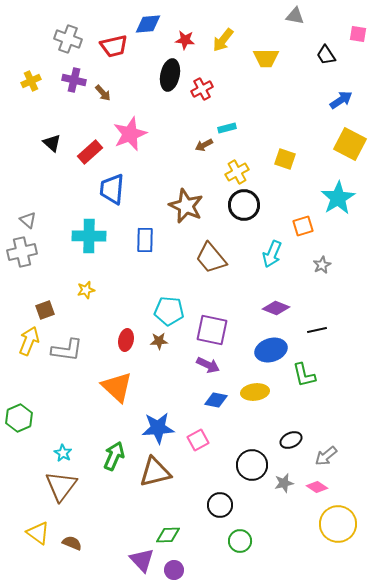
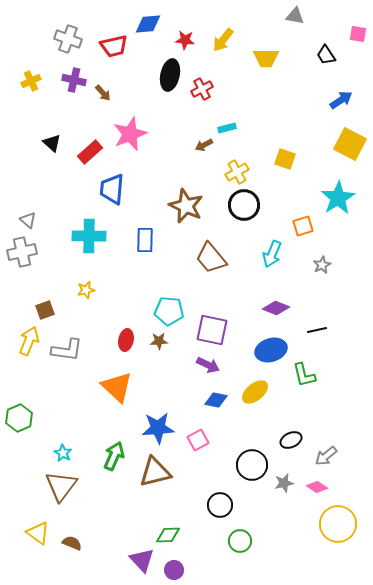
yellow ellipse at (255, 392): rotated 32 degrees counterclockwise
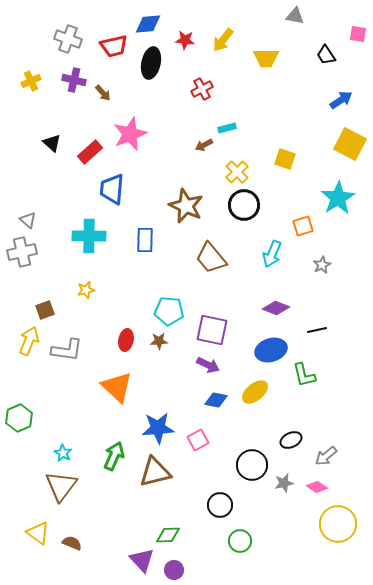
black ellipse at (170, 75): moved 19 px left, 12 px up
yellow cross at (237, 172): rotated 15 degrees counterclockwise
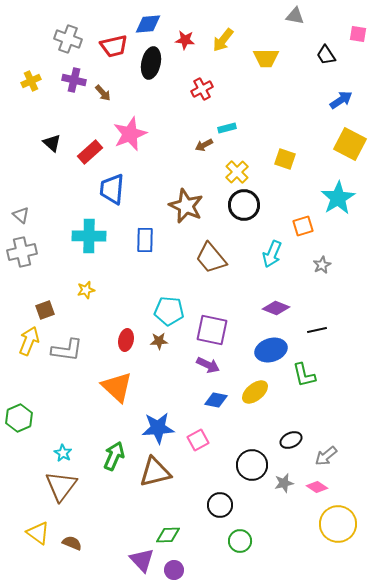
gray triangle at (28, 220): moved 7 px left, 5 px up
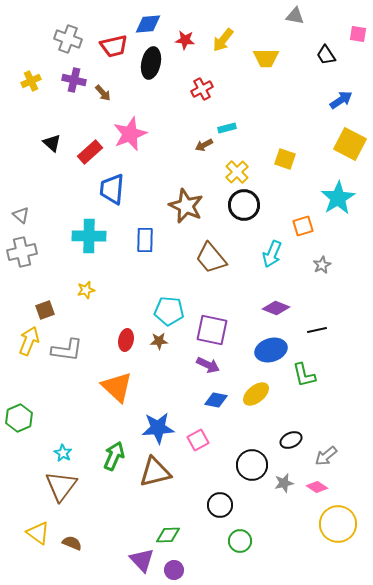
yellow ellipse at (255, 392): moved 1 px right, 2 px down
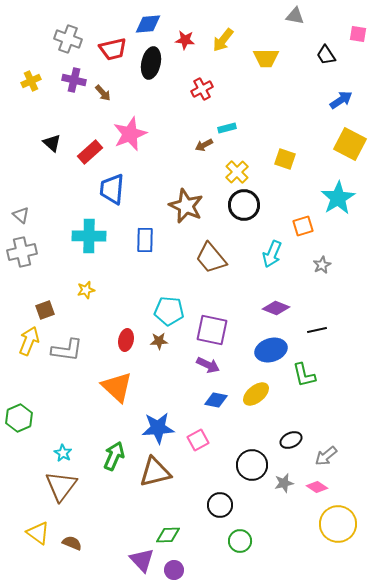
red trapezoid at (114, 46): moved 1 px left, 3 px down
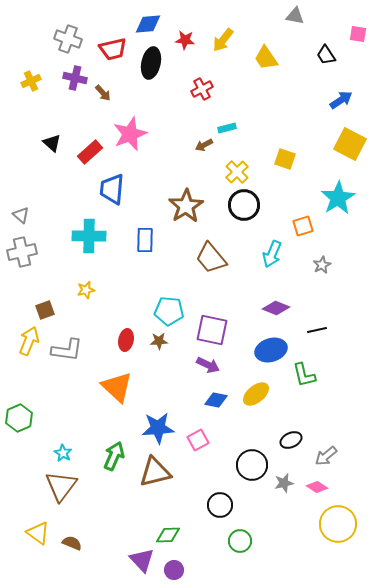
yellow trapezoid at (266, 58): rotated 56 degrees clockwise
purple cross at (74, 80): moved 1 px right, 2 px up
brown star at (186, 206): rotated 16 degrees clockwise
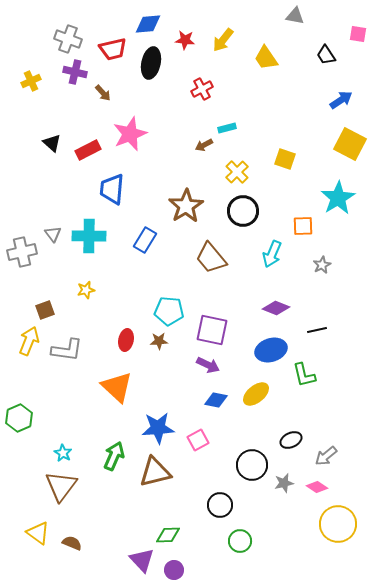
purple cross at (75, 78): moved 6 px up
red rectangle at (90, 152): moved 2 px left, 2 px up; rotated 15 degrees clockwise
black circle at (244, 205): moved 1 px left, 6 px down
gray triangle at (21, 215): moved 32 px right, 19 px down; rotated 12 degrees clockwise
orange square at (303, 226): rotated 15 degrees clockwise
blue rectangle at (145, 240): rotated 30 degrees clockwise
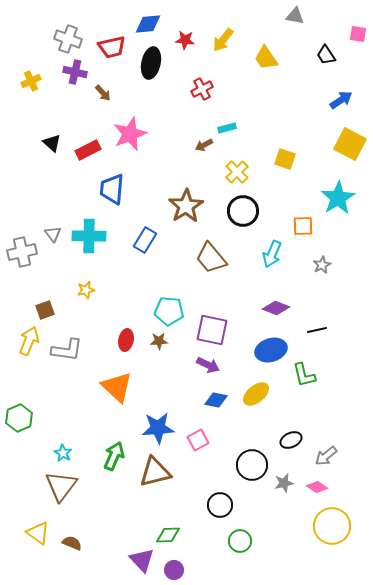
red trapezoid at (113, 49): moved 1 px left, 2 px up
yellow circle at (338, 524): moved 6 px left, 2 px down
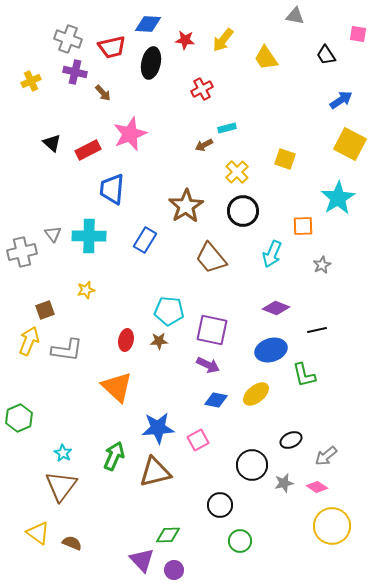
blue diamond at (148, 24): rotated 8 degrees clockwise
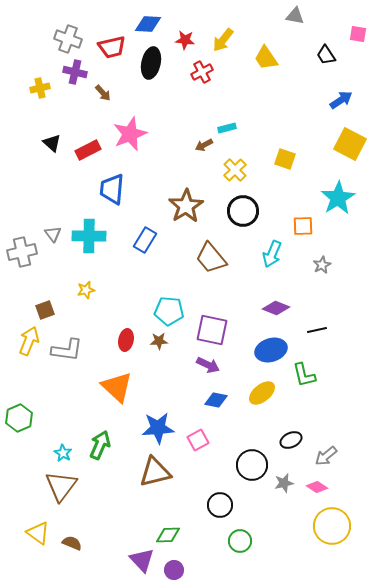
yellow cross at (31, 81): moved 9 px right, 7 px down; rotated 12 degrees clockwise
red cross at (202, 89): moved 17 px up
yellow cross at (237, 172): moved 2 px left, 2 px up
yellow ellipse at (256, 394): moved 6 px right, 1 px up
green arrow at (114, 456): moved 14 px left, 11 px up
